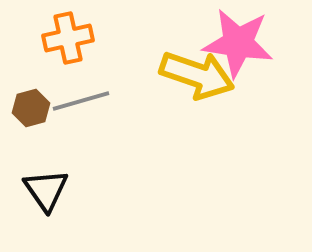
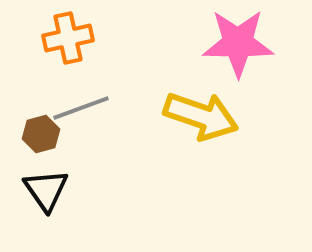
pink star: rotated 8 degrees counterclockwise
yellow arrow: moved 4 px right, 41 px down
gray line: moved 7 px down; rotated 4 degrees counterclockwise
brown hexagon: moved 10 px right, 26 px down
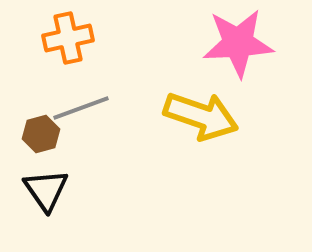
pink star: rotated 4 degrees counterclockwise
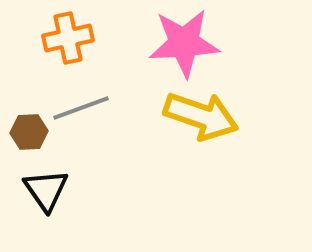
pink star: moved 54 px left
brown hexagon: moved 12 px left, 2 px up; rotated 12 degrees clockwise
